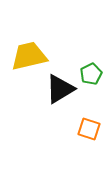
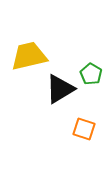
green pentagon: rotated 15 degrees counterclockwise
orange square: moved 5 px left
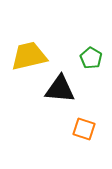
green pentagon: moved 16 px up
black triangle: rotated 36 degrees clockwise
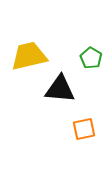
orange square: rotated 30 degrees counterclockwise
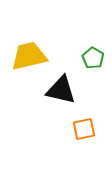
green pentagon: moved 2 px right
black triangle: moved 1 px right, 1 px down; rotated 8 degrees clockwise
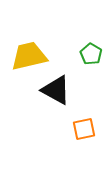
green pentagon: moved 2 px left, 4 px up
black triangle: moved 5 px left; rotated 16 degrees clockwise
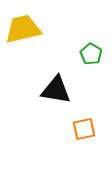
yellow trapezoid: moved 6 px left, 27 px up
black triangle: rotated 20 degrees counterclockwise
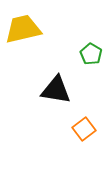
orange square: rotated 25 degrees counterclockwise
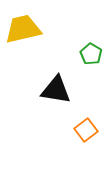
orange square: moved 2 px right, 1 px down
